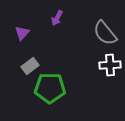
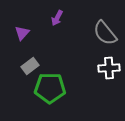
white cross: moved 1 px left, 3 px down
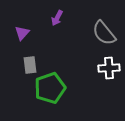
gray semicircle: moved 1 px left
gray rectangle: moved 1 px up; rotated 60 degrees counterclockwise
green pentagon: rotated 20 degrees counterclockwise
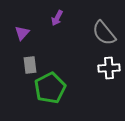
green pentagon: rotated 8 degrees counterclockwise
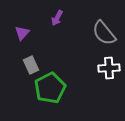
gray rectangle: moved 1 px right; rotated 18 degrees counterclockwise
